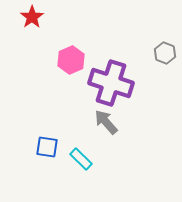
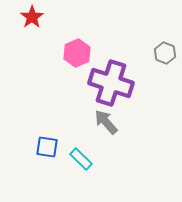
pink hexagon: moved 6 px right, 7 px up
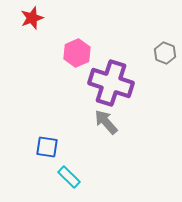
red star: moved 1 px down; rotated 15 degrees clockwise
cyan rectangle: moved 12 px left, 18 px down
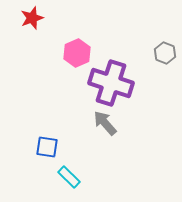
gray arrow: moved 1 px left, 1 px down
